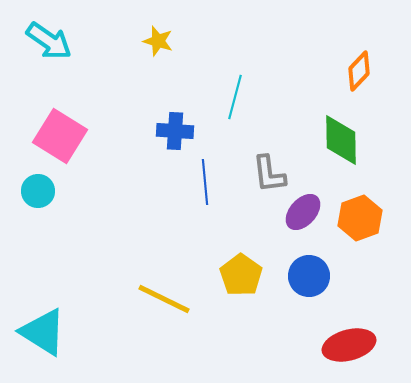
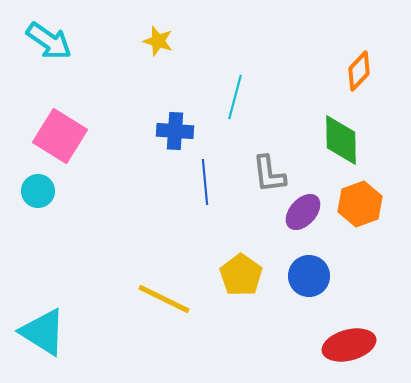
orange hexagon: moved 14 px up
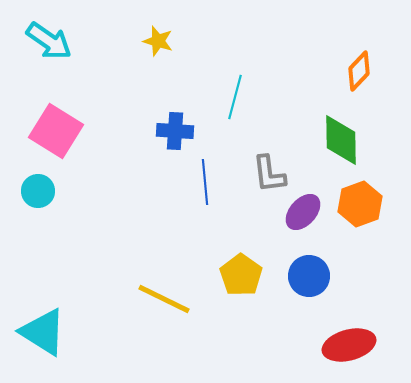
pink square: moved 4 px left, 5 px up
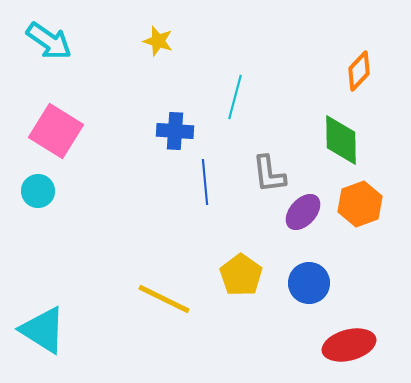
blue circle: moved 7 px down
cyan triangle: moved 2 px up
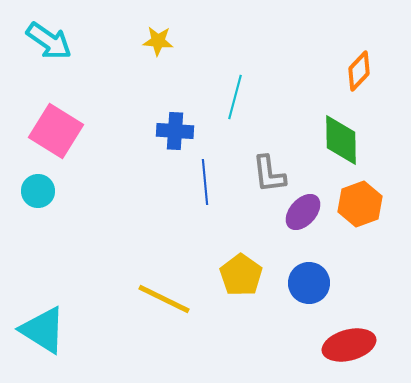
yellow star: rotated 12 degrees counterclockwise
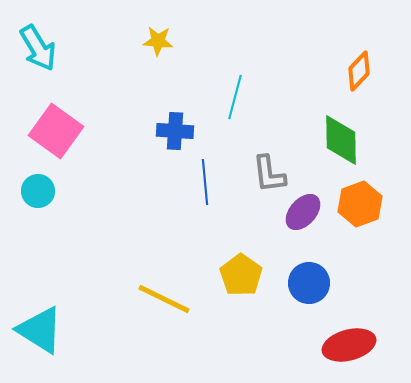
cyan arrow: moved 11 px left, 7 px down; rotated 24 degrees clockwise
pink square: rotated 4 degrees clockwise
cyan triangle: moved 3 px left
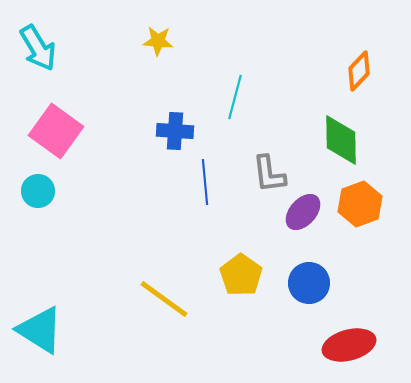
yellow line: rotated 10 degrees clockwise
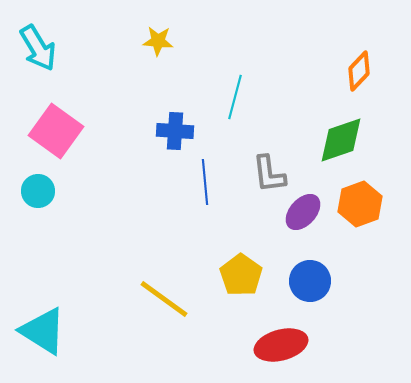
green diamond: rotated 72 degrees clockwise
blue circle: moved 1 px right, 2 px up
cyan triangle: moved 3 px right, 1 px down
red ellipse: moved 68 px left
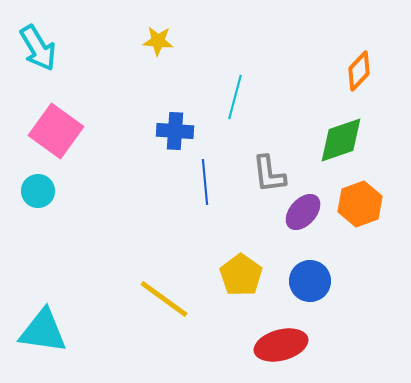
cyan triangle: rotated 24 degrees counterclockwise
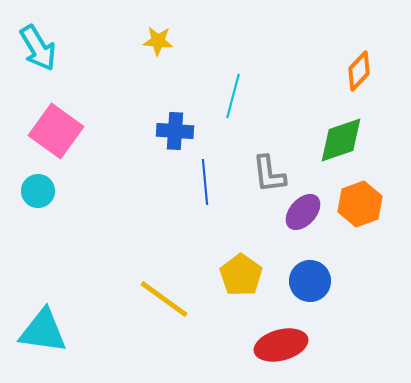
cyan line: moved 2 px left, 1 px up
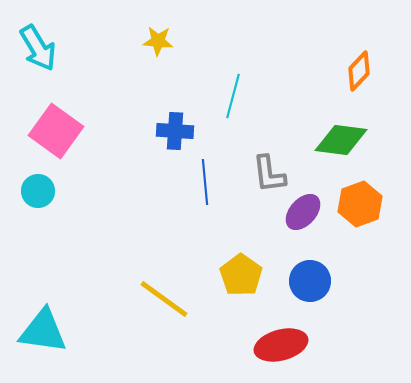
green diamond: rotated 26 degrees clockwise
